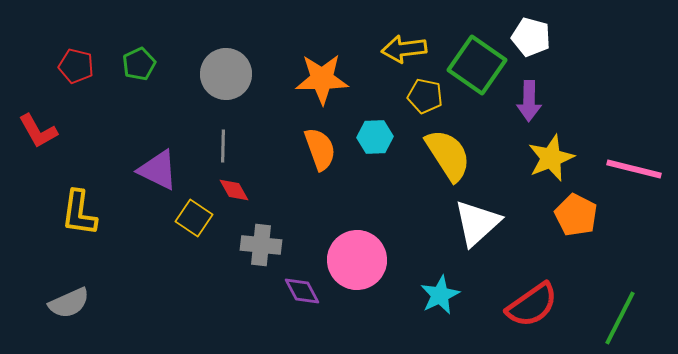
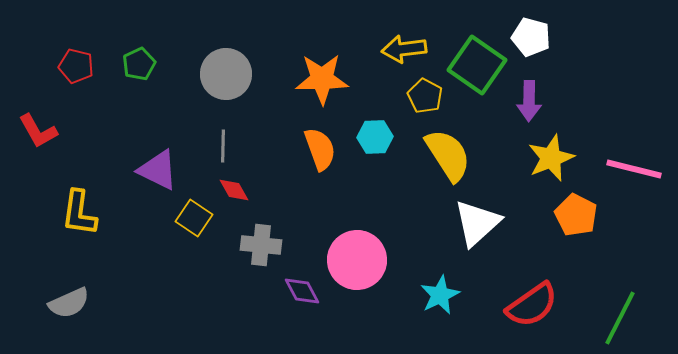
yellow pentagon: rotated 16 degrees clockwise
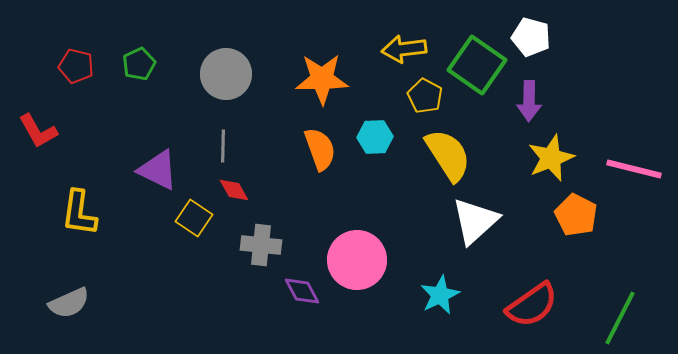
white triangle: moved 2 px left, 2 px up
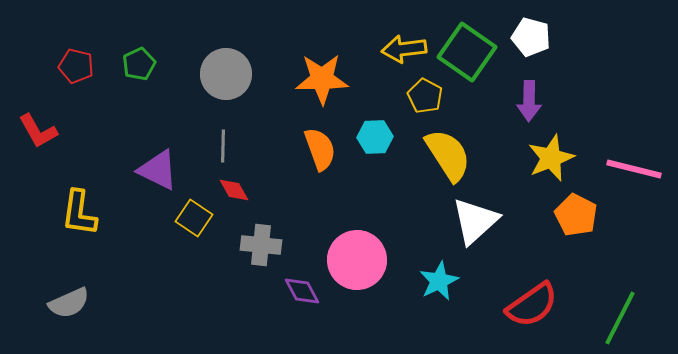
green square: moved 10 px left, 13 px up
cyan star: moved 1 px left, 14 px up
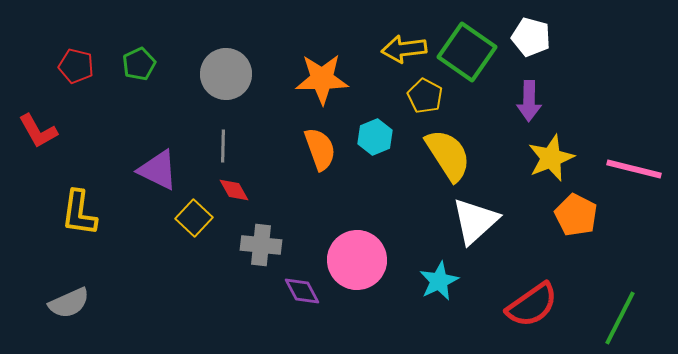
cyan hexagon: rotated 20 degrees counterclockwise
yellow square: rotated 9 degrees clockwise
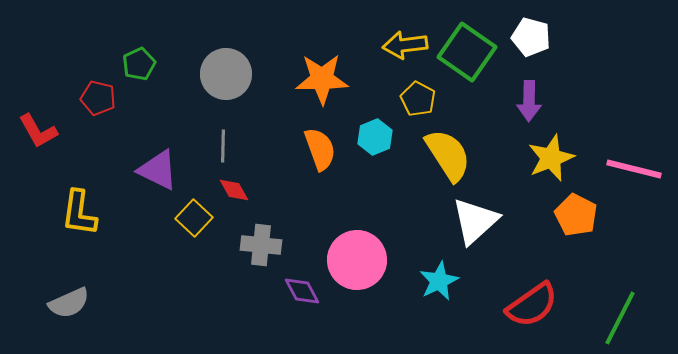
yellow arrow: moved 1 px right, 4 px up
red pentagon: moved 22 px right, 32 px down
yellow pentagon: moved 7 px left, 3 px down
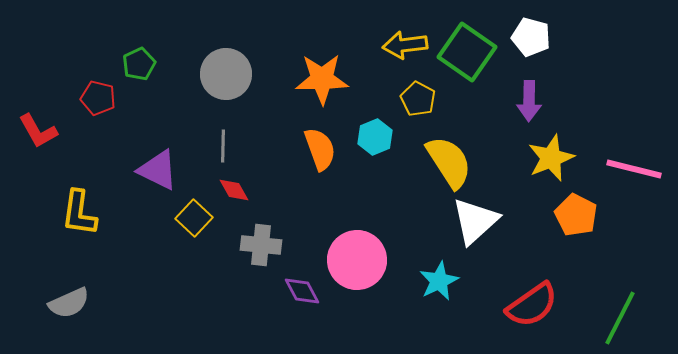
yellow semicircle: moved 1 px right, 7 px down
